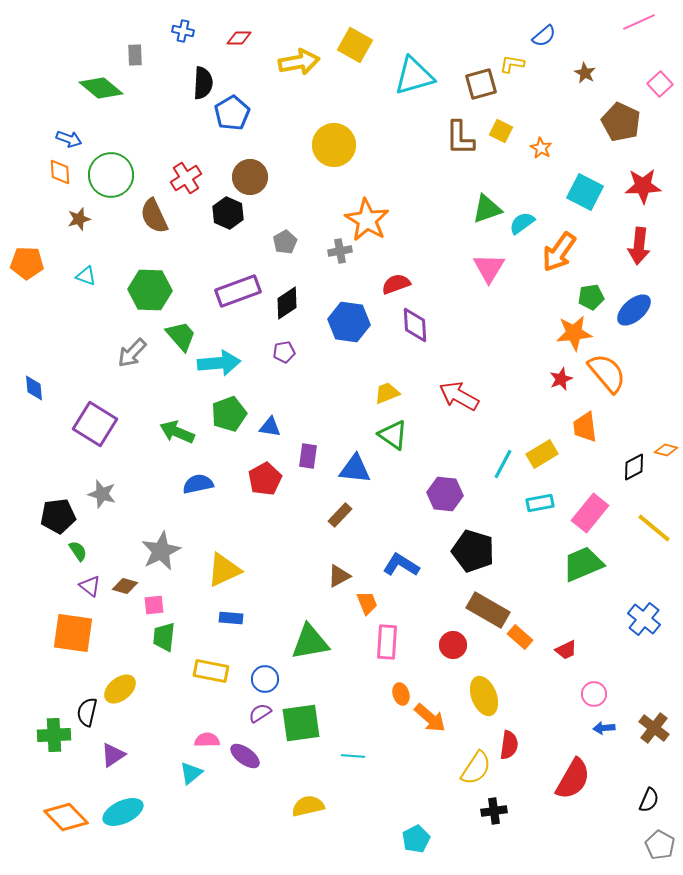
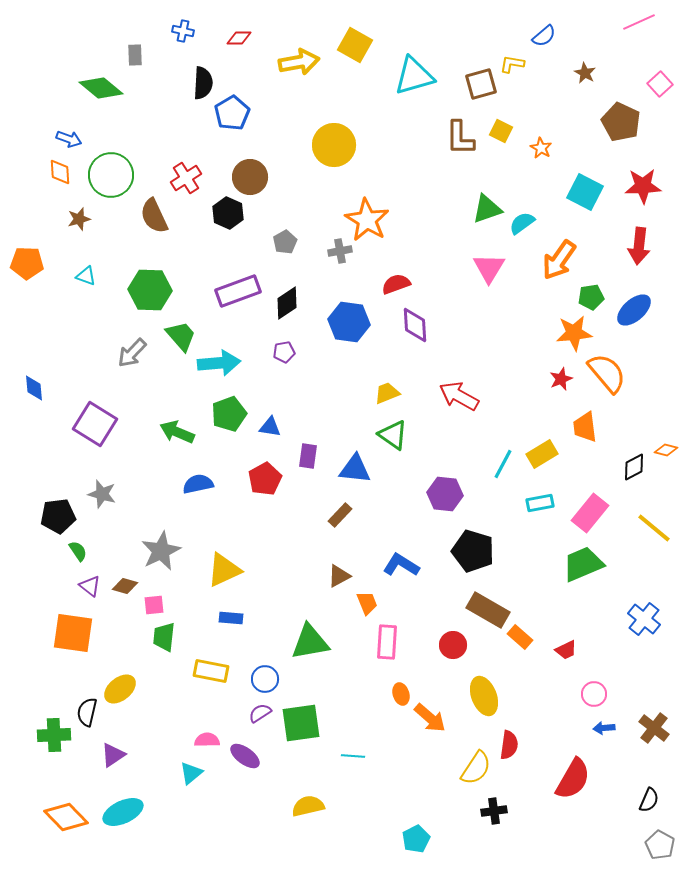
orange arrow at (559, 252): moved 8 px down
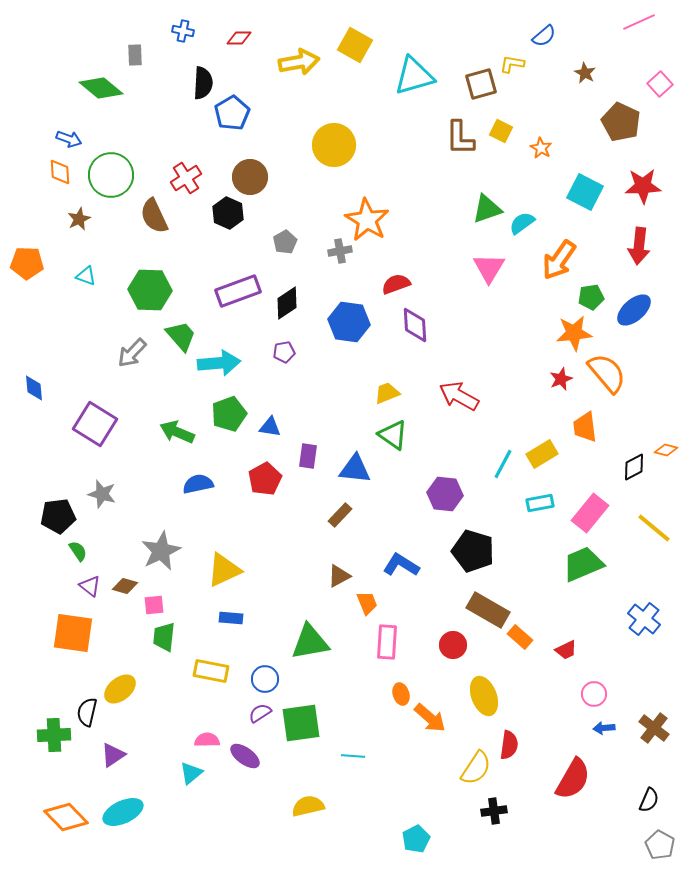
brown star at (79, 219): rotated 10 degrees counterclockwise
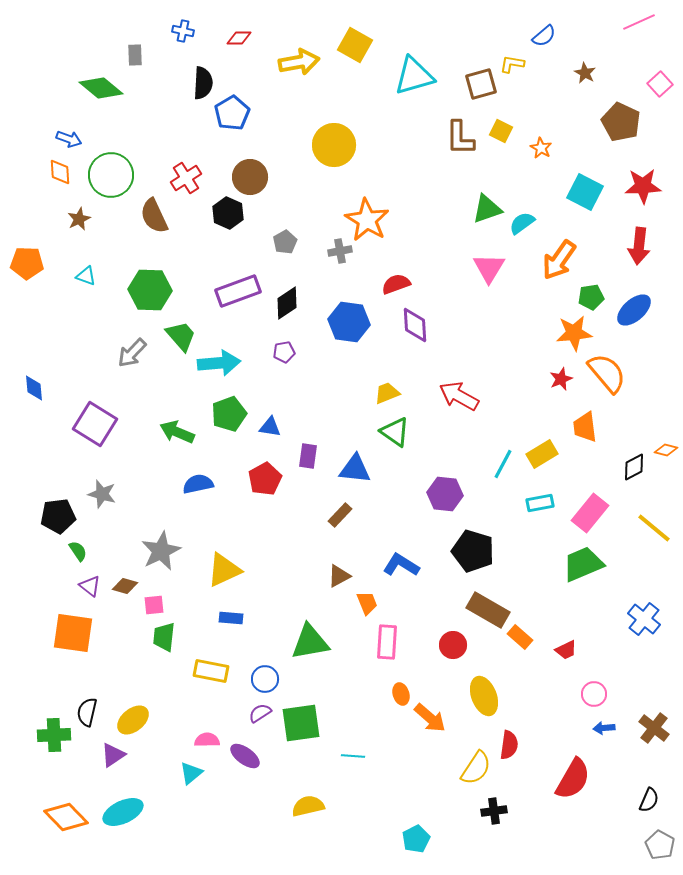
green triangle at (393, 435): moved 2 px right, 3 px up
yellow ellipse at (120, 689): moved 13 px right, 31 px down
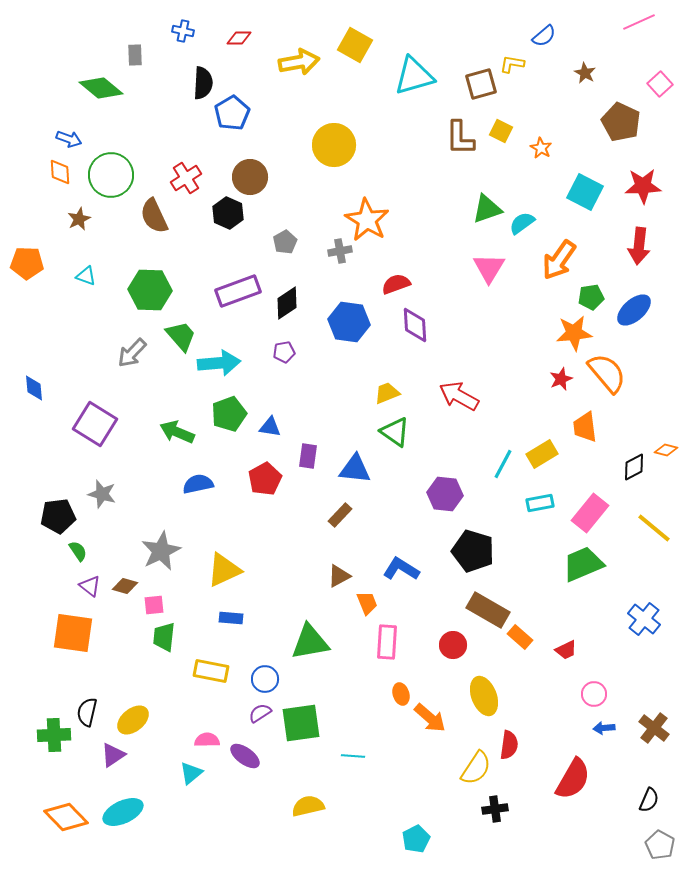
blue L-shape at (401, 565): moved 4 px down
black cross at (494, 811): moved 1 px right, 2 px up
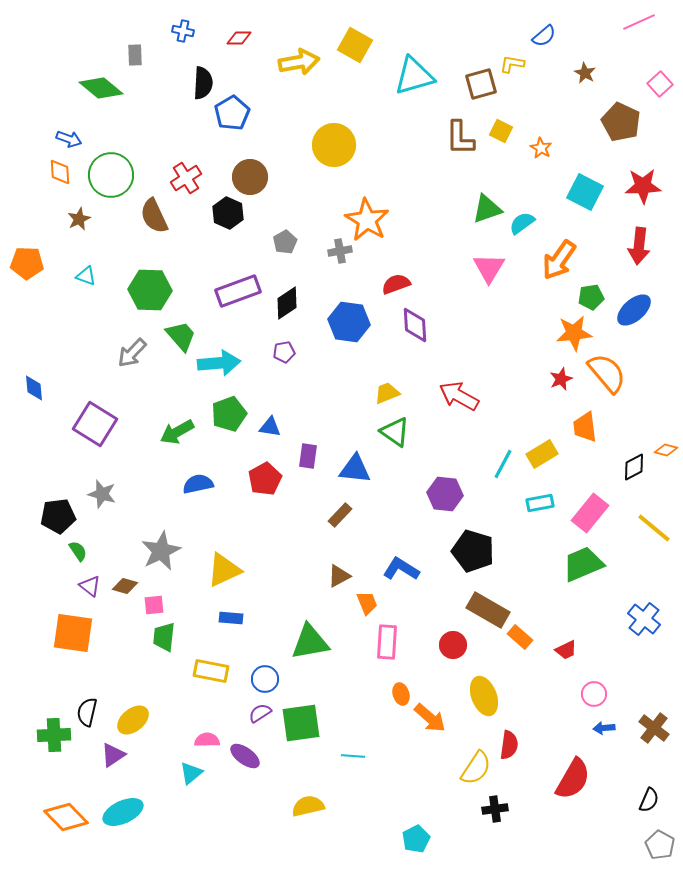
green arrow at (177, 432): rotated 52 degrees counterclockwise
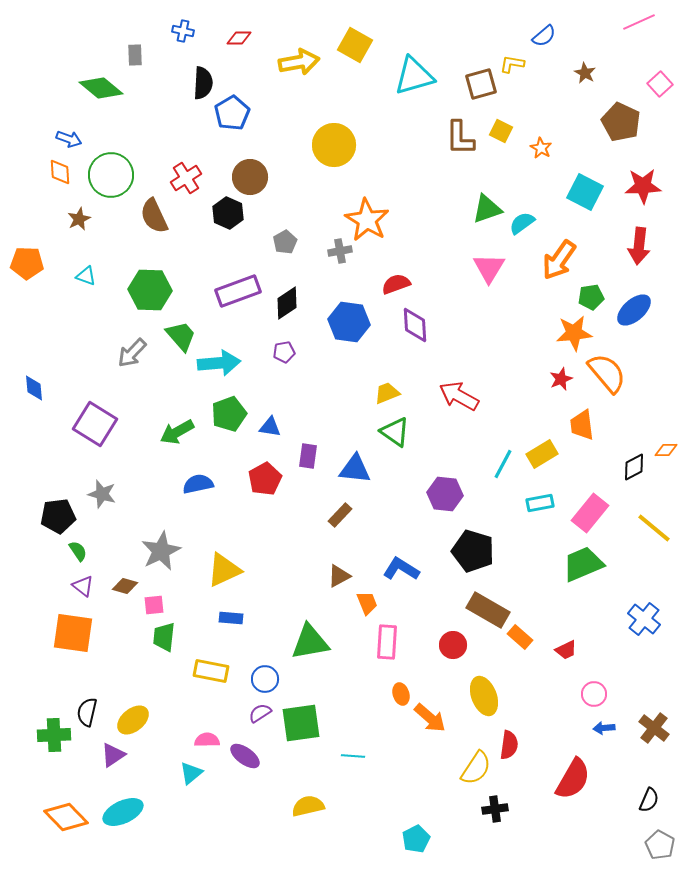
orange trapezoid at (585, 427): moved 3 px left, 2 px up
orange diamond at (666, 450): rotated 15 degrees counterclockwise
purple triangle at (90, 586): moved 7 px left
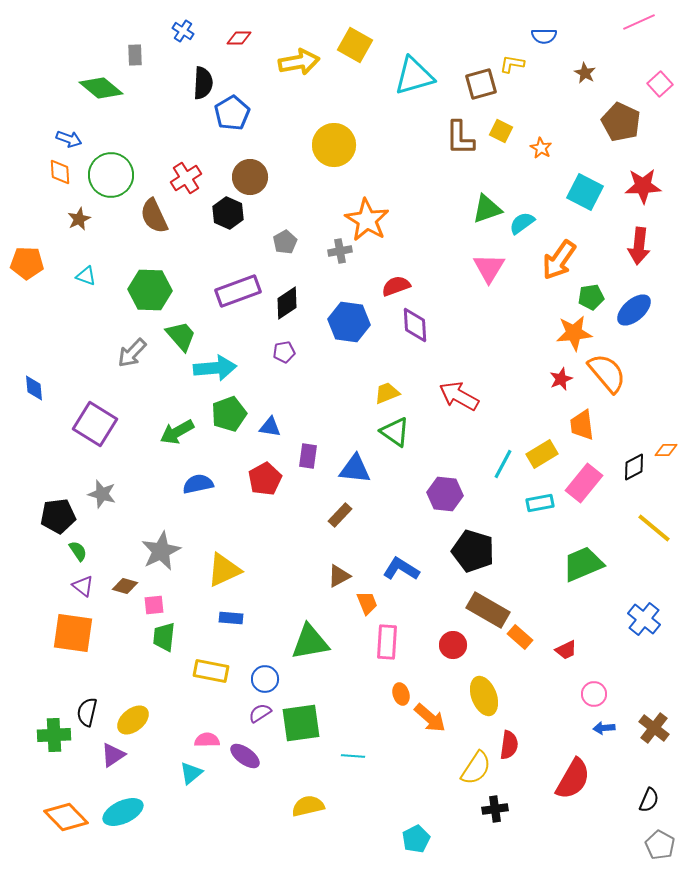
blue cross at (183, 31): rotated 20 degrees clockwise
blue semicircle at (544, 36): rotated 40 degrees clockwise
red semicircle at (396, 284): moved 2 px down
cyan arrow at (219, 363): moved 4 px left, 5 px down
pink rectangle at (590, 513): moved 6 px left, 30 px up
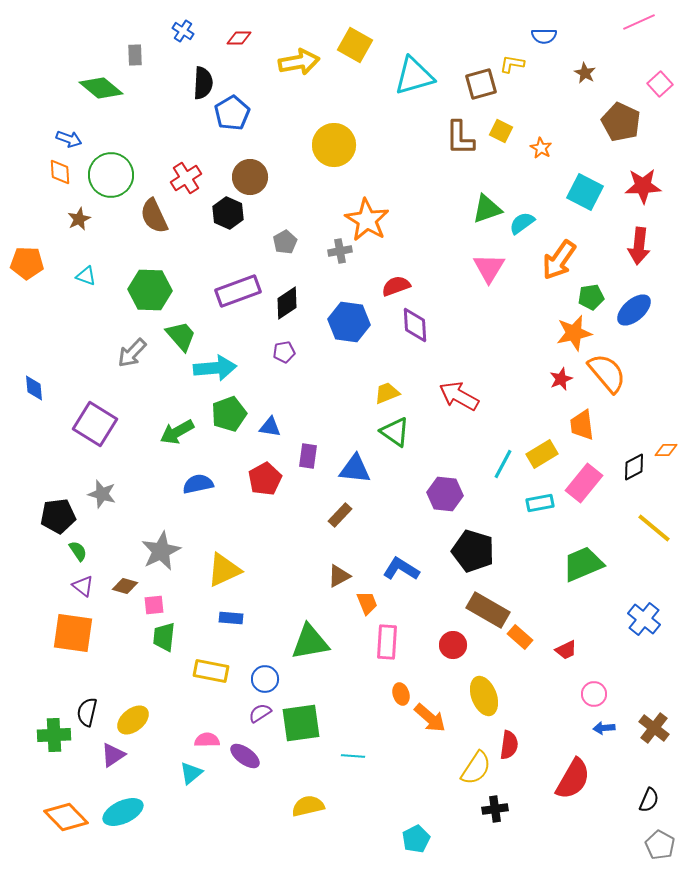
orange star at (574, 333): rotated 6 degrees counterclockwise
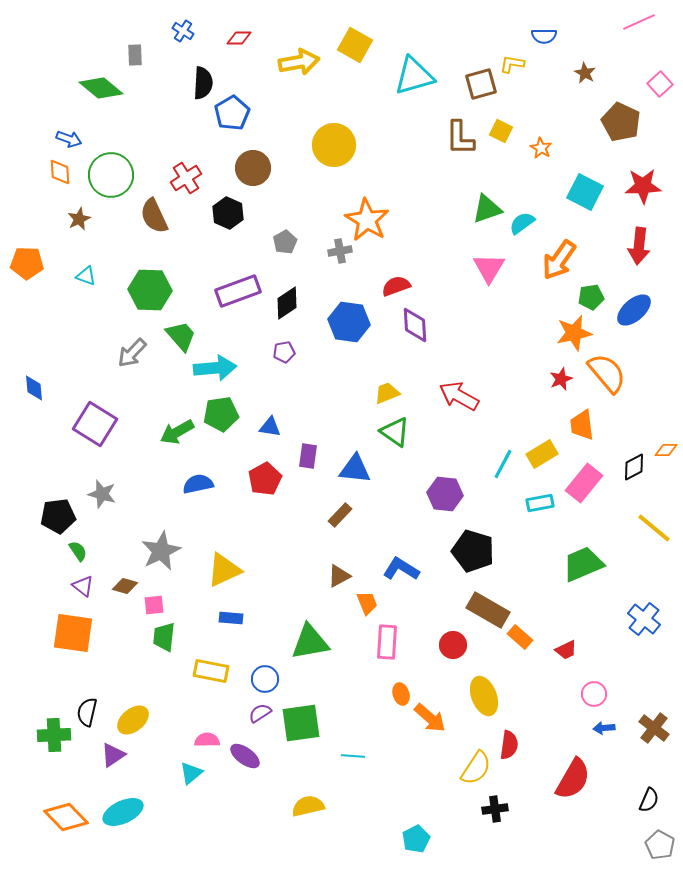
brown circle at (250, 177): moved 3 px right, 9 px up
green pentagon at (229, 414): moved 8 px left; rotated 12 degrees clockwise
